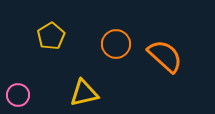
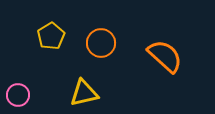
orange circle: moved 15 px left, 1 px up
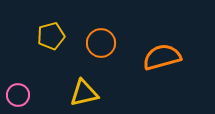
yellow pentagon: rotated 16 degrees clockwise
orange semicircle: moved 3 px left, 1 px down; rotated 57 degrees counterclockwise
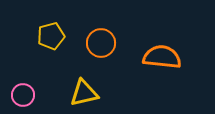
orange semicircle: rotated 21 degrees clockwise
pink circle: moved 5 px right
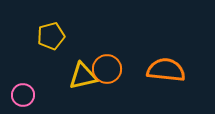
orange circle: moved 6 px right, 26 px down
orange semicircle: moved 4 px right, 13 px down
yellow triangle: moved 1 px left, 17 px up
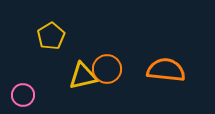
yellow pentagon: rotated 16 degrees counterclockwise
